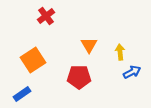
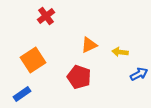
orange triangle: rotated 36 degrees clockwise
yellow arrow: rotated 77 degrees counterclockwise
blue arrow: moved 7 px right, 2 px down
red pentagon: rotated 20 degrees clockwise
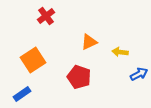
orange triangle: moved 3 px up
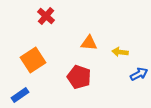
red cross: rotated 12 degrees counterclockwise
orange triangle: moved 1 px down; rotated 30 degrees clockwise
blue rectangle: moved 2 px left, 1 px down
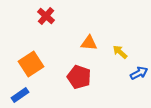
yellow arrow: rotated 35 degrees clockwise
orange square: moved 2 px left, 4 px down
blue arrow: moved 1 px up
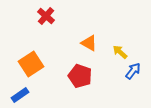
orange triangle: rotated 24 degrees clockwise
blue arrow: moved 6 px left, 2 px up; rotated 24 degrees counterclockwise
red pentagon: moved 1 px right, 1 px up
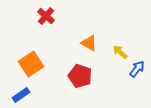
blue arrow: moved 4 px right, 2 px up
blue rectangle: moved 1 px right
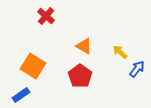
orange triangle: moved 5 px left, 3 px down
orange square: moved 2 px right, 2 px down; rotated 25 degrees counterclockwise
red pentagon: rotated 15 degrees clockwise
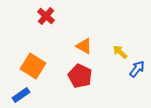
red pentagon: rotated 10 degrees counterclockwise
